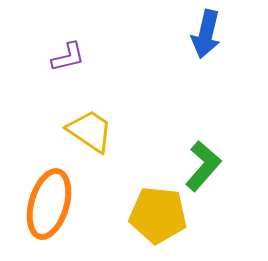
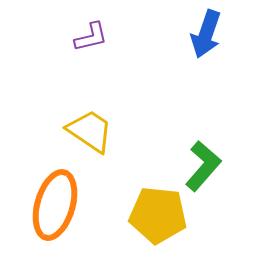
blue arrow: rotated 6 degrees clockwise
purple L-shape: moved 23 px right, 20 px up
orange ellipse: moved 6 px right, 1 px down
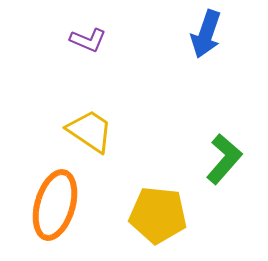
purple L-shape: moved 3 px left, 3 px down; rotated 36 degrees clockwise
green L-shape: moved 21 px right, 7 px up
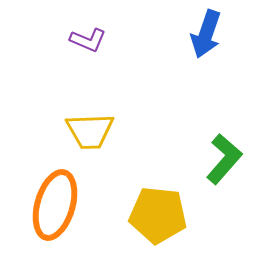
yellow trapezoid: rotated 144 degrees clockwise
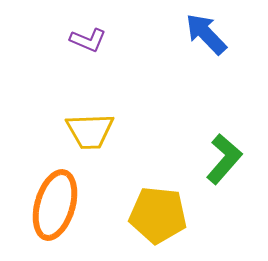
blue arrow: rotated 117 degrees clockwise
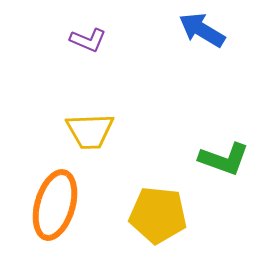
blue arrow: moved 4 px left, 4 px up; rotated 15 degrees counterclockwise
green L-shape: rotated 69 degrees clockwise
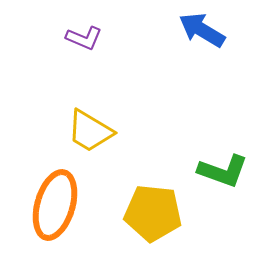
purple L-shape: moved 4 px left, 2 px up
yellow trapezoid: rotated 33 degrees clockwise
green L-shape: moved 1 px left, 12 px down
yellow pentagon: moved 5 px left, 2 px up
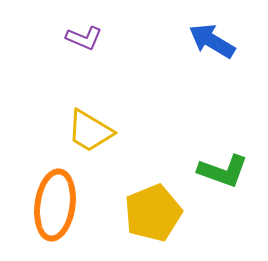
blue arrow: moved 10 px right, 11 px down
orange ellipse: rotated 8 degrees counterclockwise
yellow pentagon: rotated 28 degrees counterclockwise
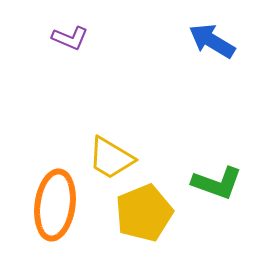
purple L-shape: moved 14 px left
yellow trapezoid: moved 21 px right, 27 px down
green L-shape: moved 6 px left, 12 px down
yellow pentagon: moved 9 px left
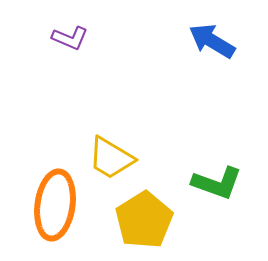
yellow pentagon: moved 7 px down; rotated 10 degrees counterclockwise
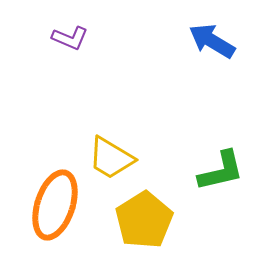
green L-shape: moved 4 px right, 12 px up; rotated 33 degrees counterclockwise
orange ellipse: rotated 10 degrees clockwise
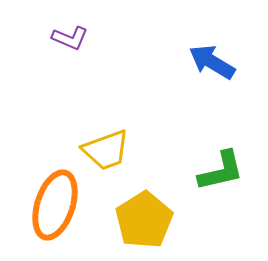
blue arrow: moved 21 px down
yellow trapezoid: moved 5 px left, 8 px up; rotated 51 degrees counterclockwise
